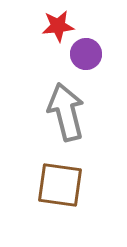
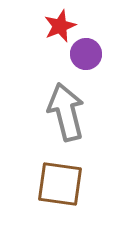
red star: moved 2 px right; rotated 16 degrees counterclockwise
brown square: moved 1 px up
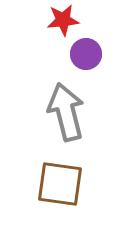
red star: moved 3 px right, 6 px up; rotated 16 degrees clockwise
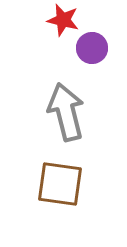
red star: rotated 20 degrees clockwise
purple circle: moved 6 px right, 6 px up
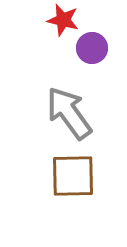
gray arrow: moved 3 px right, 1 px down; rotated 22 degrees counterclockwise
brown square: moved 13 px right, 8 px up; rotated 9 degrees counterclockwise
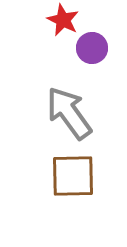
red star: rotated 12 degrees clockwise
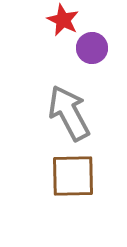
gray arrow: rotated 8 degrees clockwise
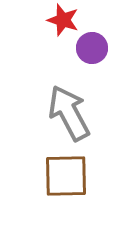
red star: rotated 8 degrees counterclockwise
brown square: moved 7 px left
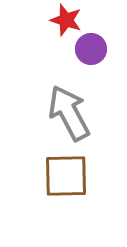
red star: moved 3 px right
purple circle: moved 1 px left, 1 px down
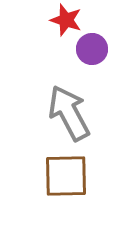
purple circle: moved 1 px right
